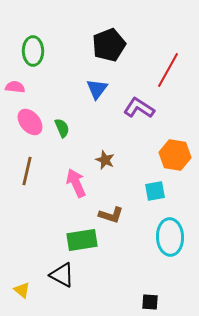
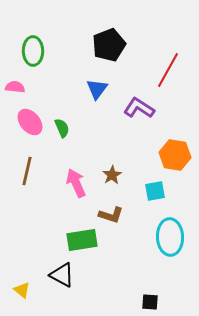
brown star: moved 7 px right, 15 px down; rotated 18 degrees clockwise
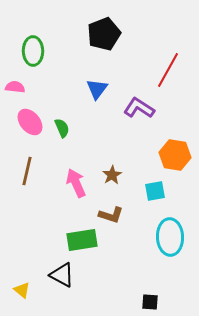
black pentagon: moved 5 px left, 11 px up
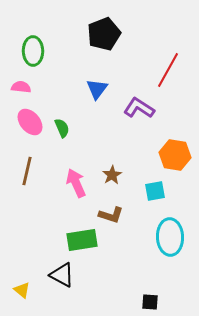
pink semicircle: moved 6 px right
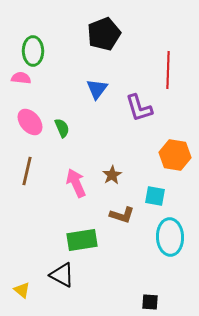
red line: rotated 27 degrees counterclockwise
pink semicircle: moved 9 px up
purple L-shape: rotated 140 degrees counterclockwise
cyan square: moved 5 px down; rotated 20 degrees clockwise
brown L-shape: moved 11 px right
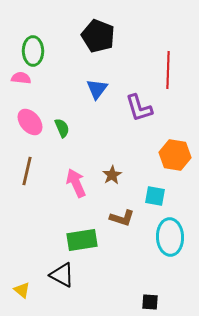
black pentagon: moved 6 px left, 2 px down; rotated 28 degrees counterclockwise
brown L-shape: moved 3 px down
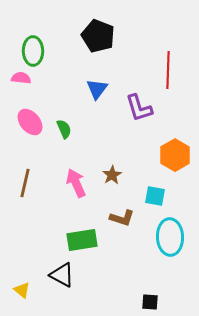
green semicircle: moved 2 px right, 1 px down
orange hexagon: rotated 20 degrees clockwise
brown line: moved 2 px left, 12 px down
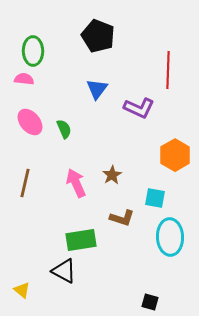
pink semicircle: moved 3 px right, 1 px down
purple L-shape: rotated 48 degrees counterclockwise
cyan square: moved 2 px down
green rectangle: moved 1 px left
black triangle: moved 2 px right, 4 px up
black square: rotated 12 degrees clockwise
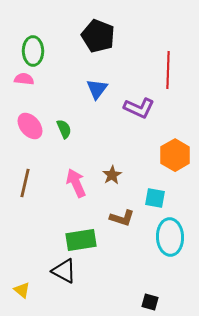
pink ellipse: moved 4 px down
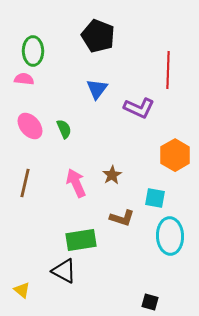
cyan ellipse: moved 1 px up
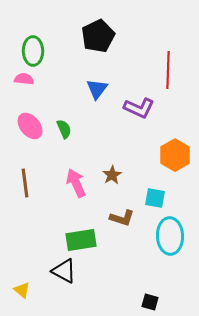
black pentagon: rotated 24 degrees clockwise
brown line: rotated 20 degrees counterclockwise
